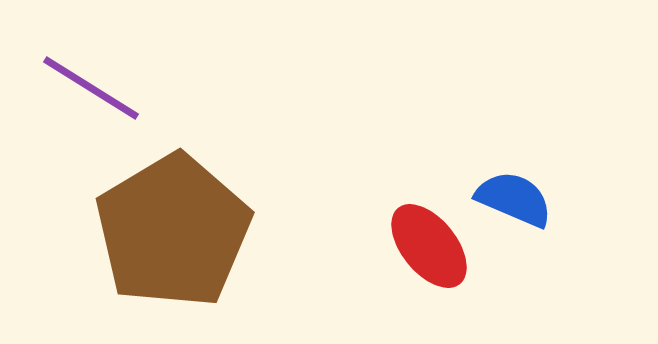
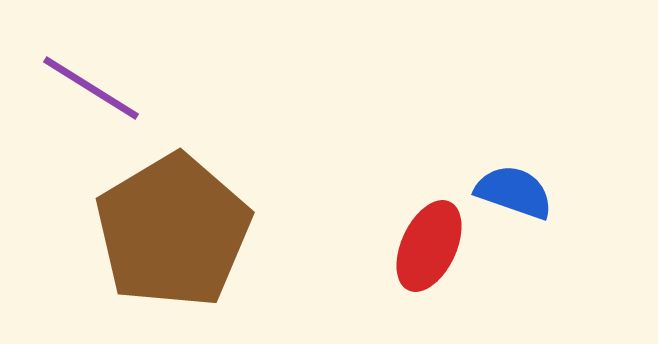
blue semicircle: moved 7 px up; rotated 4 degrees counterclockwise
red ellipse: rotated 64 degrees clockwise
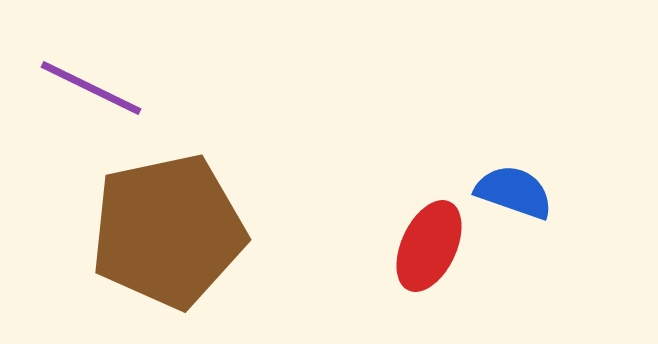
purple line: rotated 6 degrees counterclockwise
brown pentagon: moved 5 px left; rotated 19 degrees clockwise
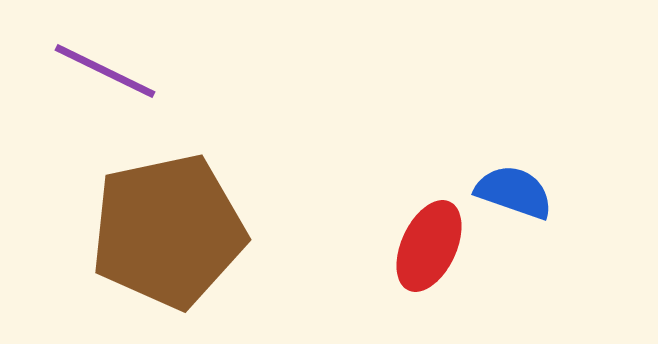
purple line: moved 14 px right, 17 px up
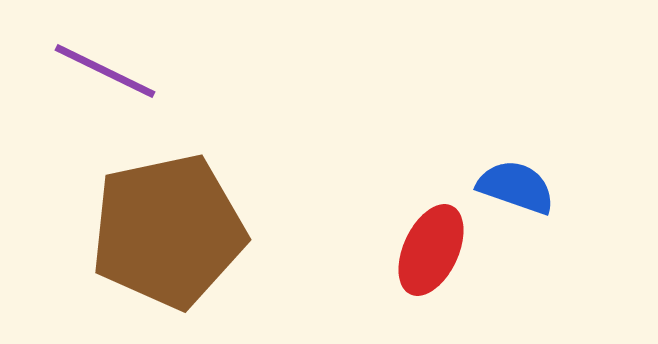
blue semicircle: moved 2 px right, 5 px up
red ellipse: moved 2 px right, 4 px down
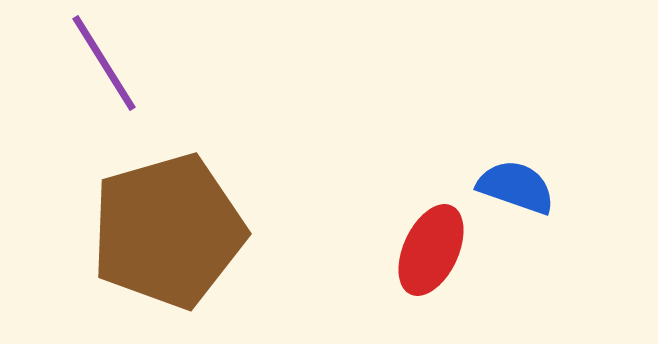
purple line: moved 1 px left, 8 px up; rotated 32 degrees clockwise
brown pentagon: rotated 4 degrees counterclockwise
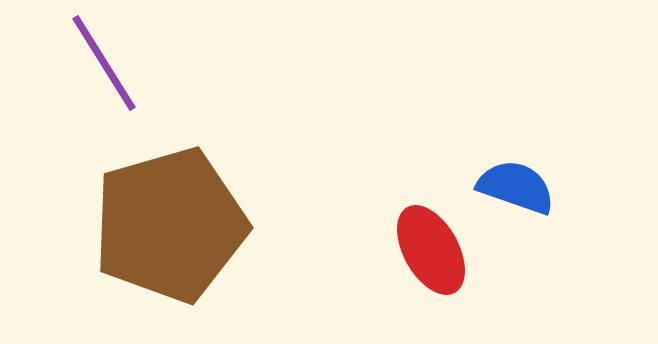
brown pentagon: moved 2 px right, 6 px up
red ellipse: rotated 54 degrees counterclockwise
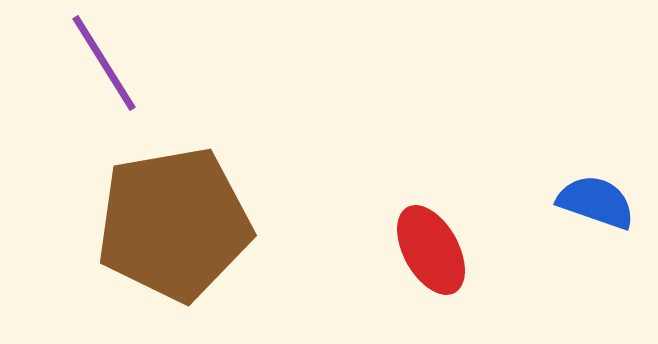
blue semicircle: moved 80 px right, 15 px down
brown pentagon: moved 4 px right, 1 px up; rotated 6 degrees clockwise
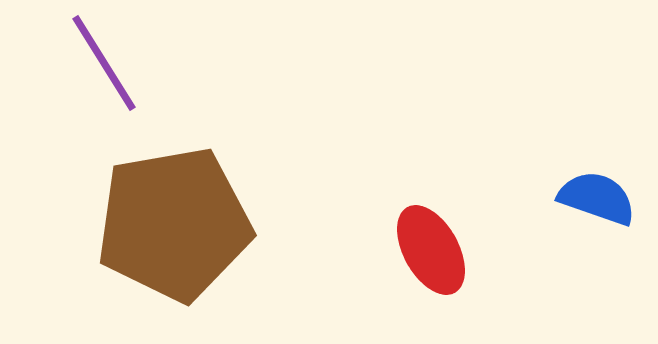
blue semicircle: moved 1 px right, 4 px up
